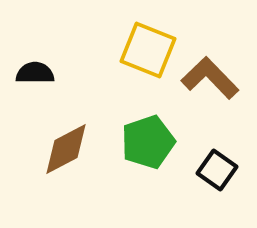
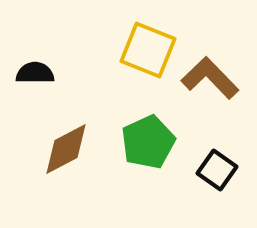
green pentagon: rotated 6 degrees counterclockwise
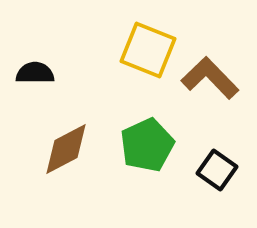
green pentagon: moved 1 px left, 3 px down
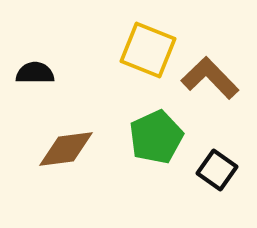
green pentagon: moved 9 px right, 8 px up
brown diamond: rotated 20 degrees clockwise
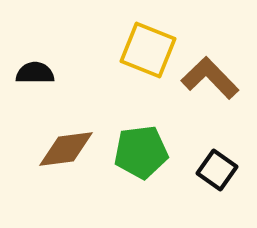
green pentagon: moved 15 px left, 15 px down; rotated 18 degrees clockwise
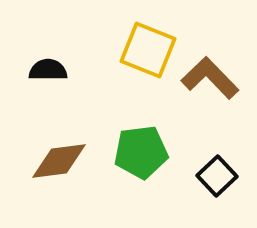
black semicircle: moved 13 px right, 3 px up
brown diamond: moved 7 px left, 12 px down
black square: moved 6 px down; rotated 12 degrees clockwise
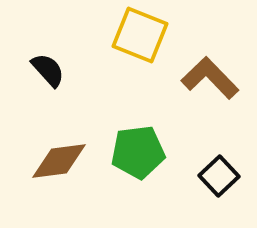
yellow square: moved 8 px left, 15 px up
black semicircle: rotated 48 degrees clockwise
green pentagon: moved 3 px left
black square: moved 2 px right
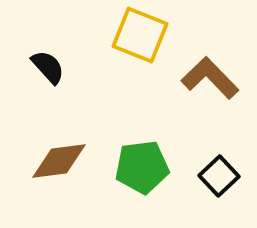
black semicircle: moved 3 px up
green pentagon: moved 4 px right, 15 px down
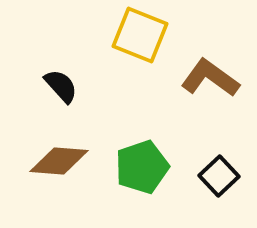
black semicircle: moved 13 px right, 19 px down
brown L-shape: rotated 10 degrees counterclockwise
brown diamond: rotated 12 degrees clockwise
green pentagon: rotated 12 degrees counterclockwise
